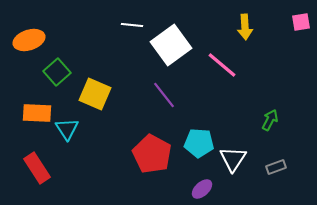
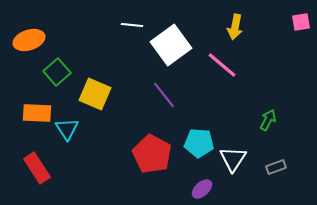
yellow arrow: moved 10 px left; rotated 15 degrees clockwise
green arrow: moved 2 px left
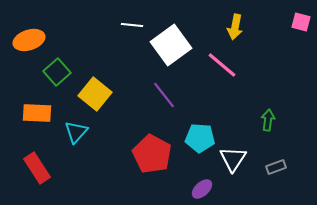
pink square: rotated 24 degrees clockwise
yellow square: rotated 16 degrees clockwise
green arrow: rotated 20 degrees counterclockwise
cyan triangle: moved 9 px right, 3 px down; rotated 15 degrees clockwise
cyan pentagon: moved 1 px right, 5 px up
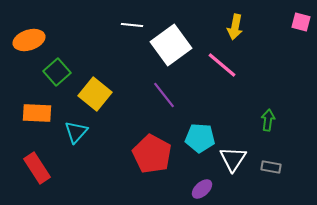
gray rectangle: moved 5 px left; rotated 30 degrees clockwise
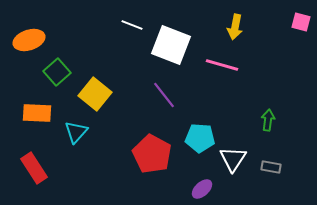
white line: rotated 15 degrees clockwise
white square: rotated 33 degrees counterclockwise
pink line: rotated 24 degrees counterclockwise
red rectangle: moved 3 px left
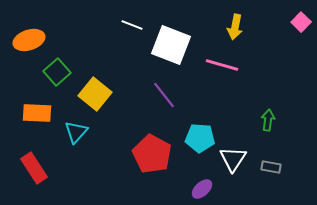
pink square: rotated 30 degrees clockwise
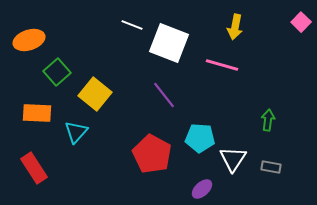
white square: moved 2 px left, 2 px up
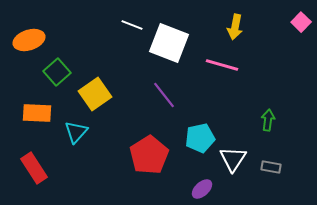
yellow square: rotated 16 degrees clockwise
cyan pentagon: rotated 16 degrees counterclockwise
red pentagon: moved 3 px left, 1 px down; rotated 12 degrees clockwise
